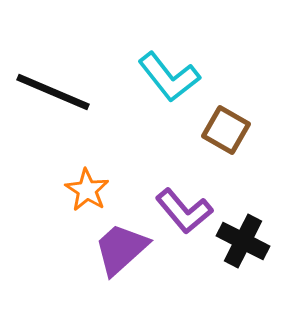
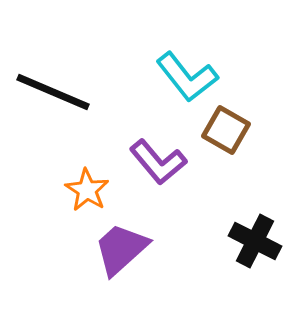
cyan L-shape: moved 18 px right
purple L-shape: moved 26 px left, 49 px up
black cross: moved 12 px right
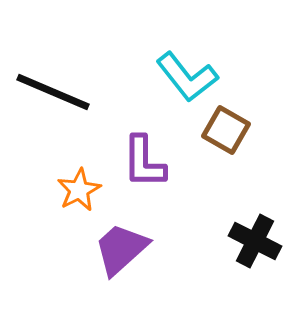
purple L-shape: moved 14 px left; rotated 40 degrees clockwise
orange star: moved 8 px left; rotated 12 degrees clockwise
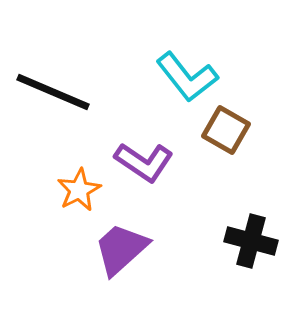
purple L-shape: rotated 56 degrees counterclockwise
black cross: moved 4 px left; rotated 12 degrees counterclockwise
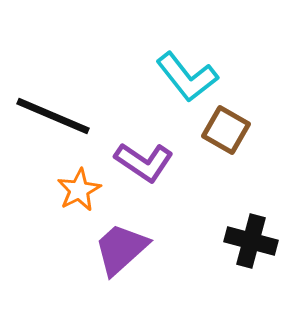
black line: moved 24 px down
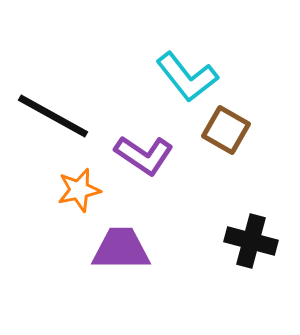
black line: rotated 6 degrees clockwise
purple L-shape: moved 7 px up
orange star: rotated 15 degrees clockwise
purple trapezoid: rotated 42 degrees clockwise
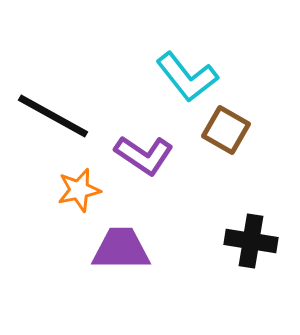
black cross: rotated 6 degrees counterclockwise
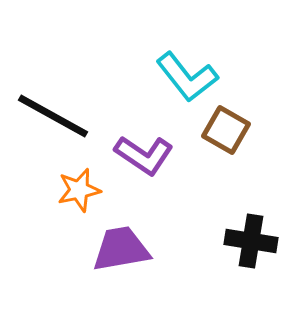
purple trapezoid: rotated 10 degrees counterclockwise
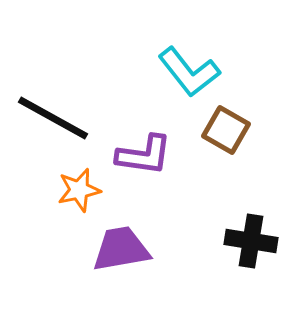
cyan L-shape: moved 2 px right, 5 px up
black line: moved 2 px down
purple L-shape: rotated 26 degrees counterclockwise
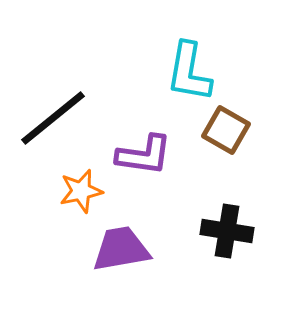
cyan L-shape: rotated 48 degrees clockwise
black line: rotated 68 degrees counterclockwise
orange star: moved 2 px right, 1 px down
black cross: moved 24 px left, 10 px up
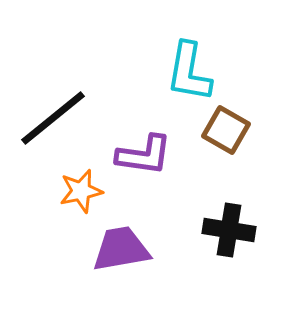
black cross: moved 2 px right, 1 px up
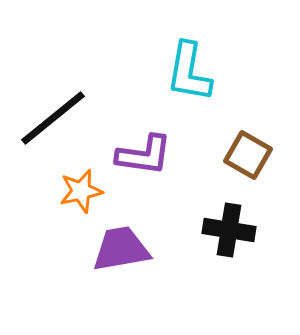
brown square: moved 22 px right, 25 px down
